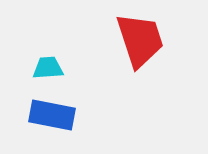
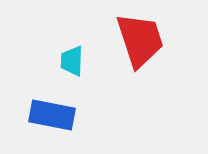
cyan trapezoid: moved 24 px right, 7 px up; rotated 84 degrees counterclockwise
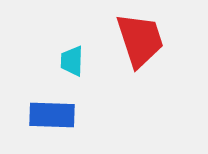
blue rectangle: rotated 9 degrees counterclockwise
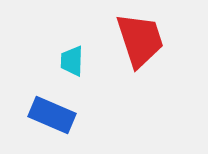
blue rectangle: rotated 21 degrees clockwise
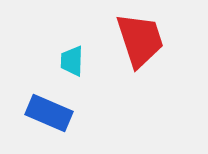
blue rectangle: moved 3 px left, 2 px up
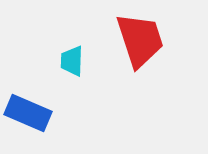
blue rectangle: moved 21 px left
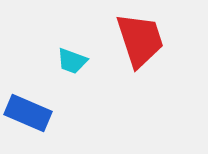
cyan trapezoid: rotated 72 degrees counterclockwise
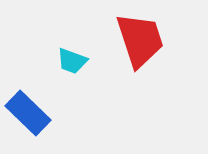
blue rectangle: rotated 21 degrees clockwise
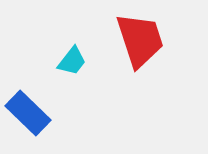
cyan trapezoid: rotated 72 degrees counterclockwise
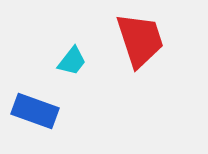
blue rectangle: moved 7 px right, 2 px up; rotated 24 degrees counterclockwise
